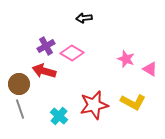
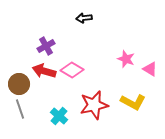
pink diamond: moved 17 px down
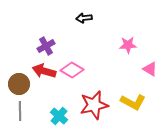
pink star: moved 2 px right, 14 px up; rotated 24 degrees counterclockwise
gray line: moved 2 px down; rotated 18 degrees clockwise
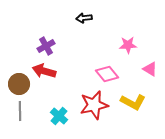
pink diamond: moved 35 px right, 4 px down; rotated 20 degrees clockwise
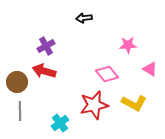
brown circle: moved 2 px left, 2 px up
yellow L-shape: moved 1 px right, 1 px down
cyan cross: moved 1 px right, 7 px down; rotated 12 degrees clockwise
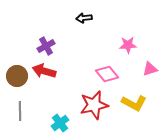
pink triangle: rotated 49 degrees counterclockwise
brown circle: moved 6 px up
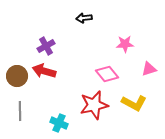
pink star: moved 3 px left, 1 px up
pink triangle: moved 1 px left
cyan cross: moved 1 px left; rotated 30 degrees counterclockwise
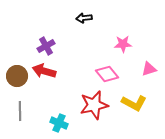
pink star: moved 2 px left
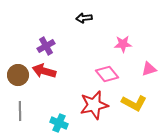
brown circle: moved 1 px right, 1 px up
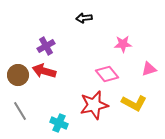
gray line: rotated 30 degrees counterclockwise
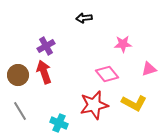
red arrow: moved 1 px down; rotated 55 degrees clockwise
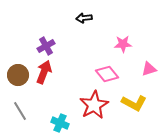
red arrow: rotated 40 degrees clockwise
red star: rotated 16 degrees counterclockwise
cyan cross: moved 1 px right
